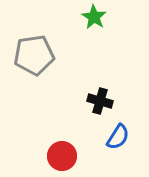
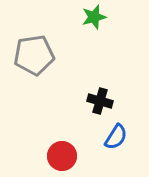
green star: rotated 25 degrees clockwise
blue semicircle: moved 2 px left
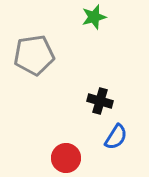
red circle: moved 4 px right, 2 px down
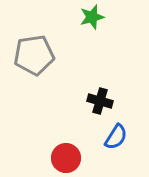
green star: moved 2 px left
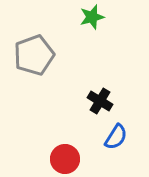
gray pentagon: rotated 12 degrees counterclockwise
black cross: rotated 15 degrees clockwise
red circle: moved 1 px left, 1 px down
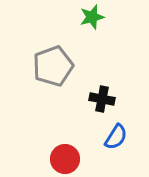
gray pentagon: moved 19 px right, 11 px down
black cross: moved 2 px right, 2 px up; rotated 20 degrees counterclockwise
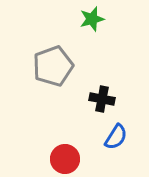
green star: moved 2 px down
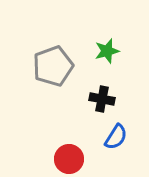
green star: moved 15 px right, 32 px down
red circle: moved 4 px right
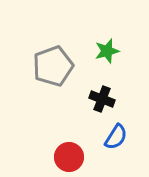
black cross: rotated 10 degrees clockwise
red circle: moved 2 px up
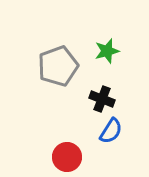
gray pentagon: moved 5 px right
blue semicircle: moved 5 px left, 6 px up
red circle: moved 2 px left
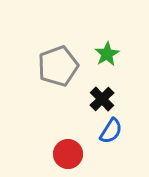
green star: moved 3 px down; rotated 15 degrees counterclockwise
black cross: rotated 25 degrees clockwise
red circle: moved 1 px right, 3 px up
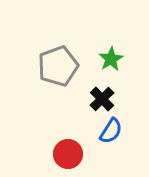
green star: moved 4 px right, 5 px down
